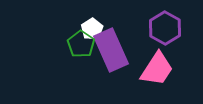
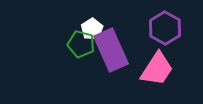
green pentagon: rotated 20 degrees counterclockwise
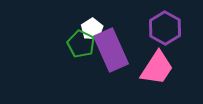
green pentagon: rotated 12 degrees clockwise
pink trapezoid: moved 1 px up
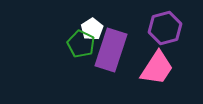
purple hexagon: rotated 16 degrees clockwise
purple rectangle: rotated 42 degrees clockwise
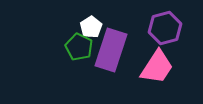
white pentagon: moved 1 px left, 2 px up
green pentagon: moved 2 px left, 3 px down
pink trapezoid: moved 1 px up
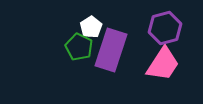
pink trapezoid: moved 6 px right, 3 px up
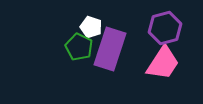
white pentagon: rotated 20 degrees counterclockwise
purple rectangle: moved 1 px left, 1 px up
pink trapezoid: moved 1 px up
